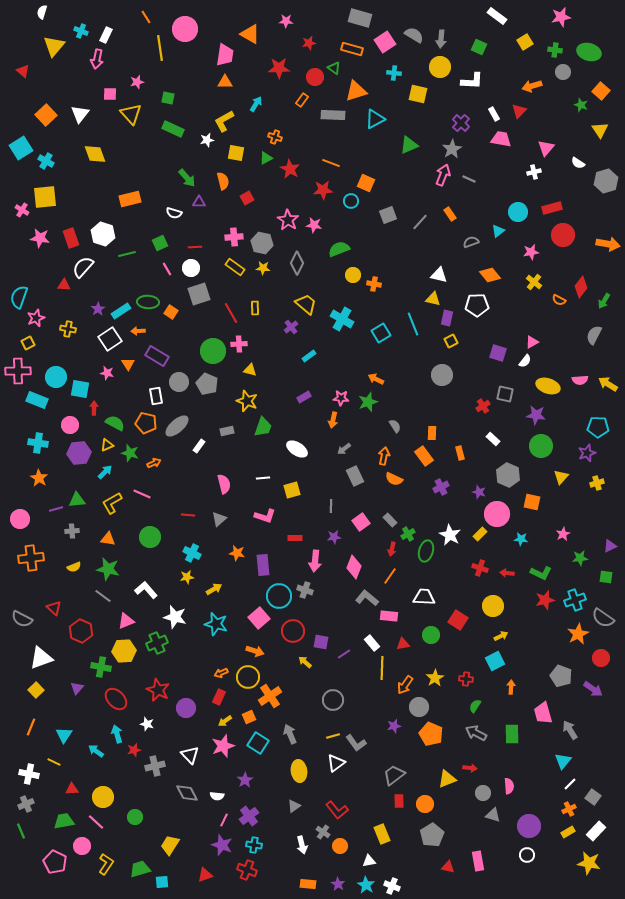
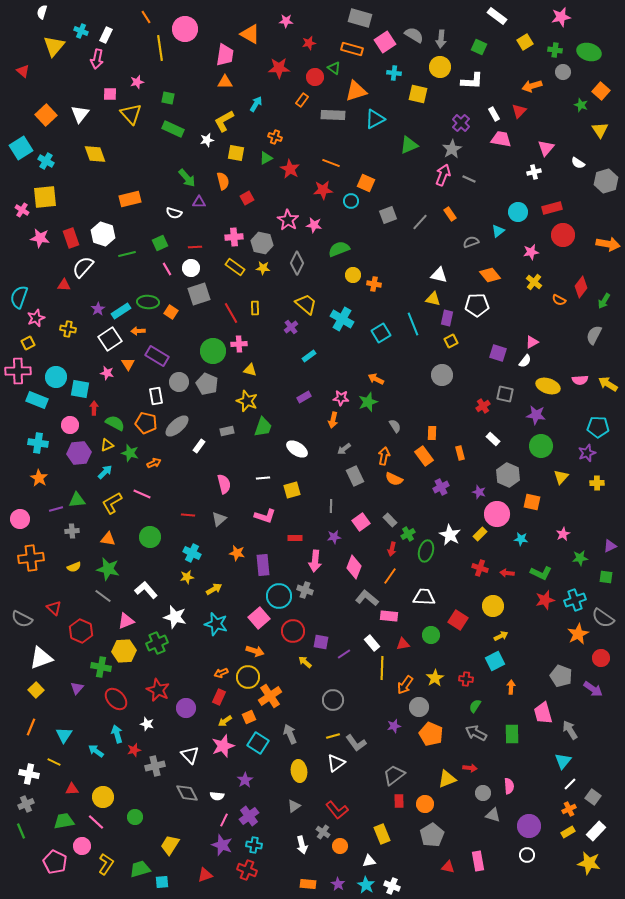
yellow cross at (597, 483): rotated 16 degrees clockwise
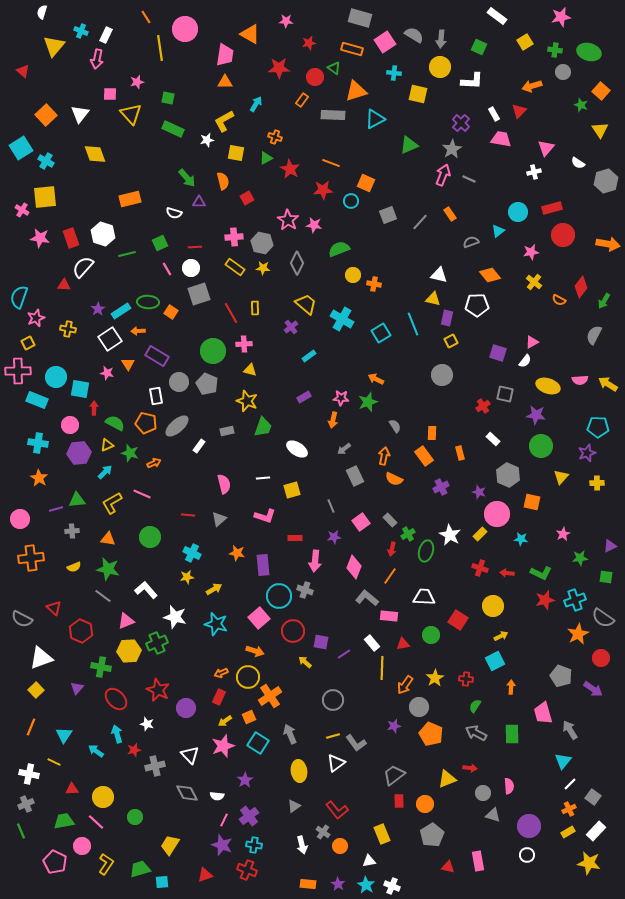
pink cross at (239, 344): moved 5 px right
gray line at (331, 506): rotated 24 degrees counterclockwise
yellow hexagon at (124, 651): moved 5 px right
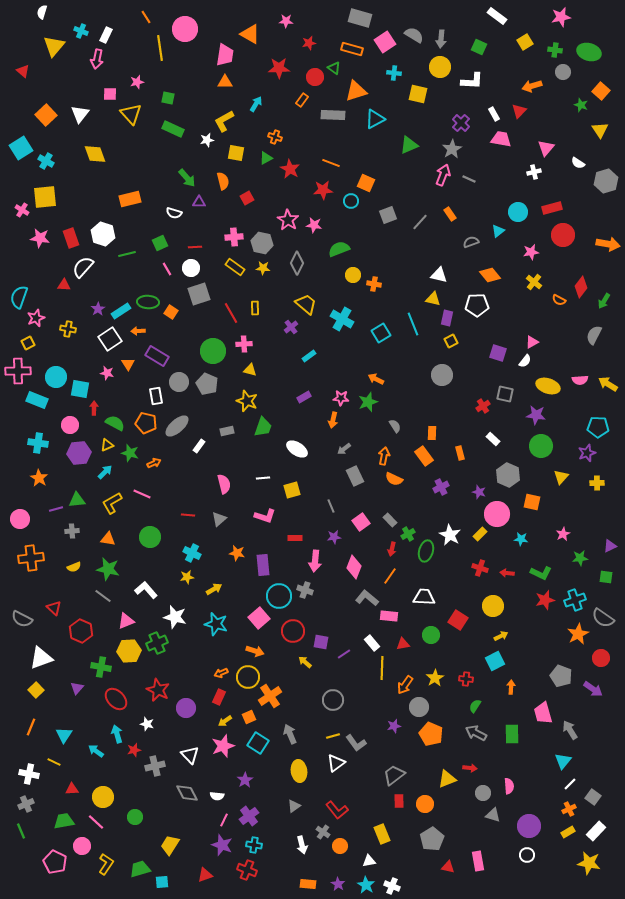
gray pentagon at (432, 835): moved 4 px down
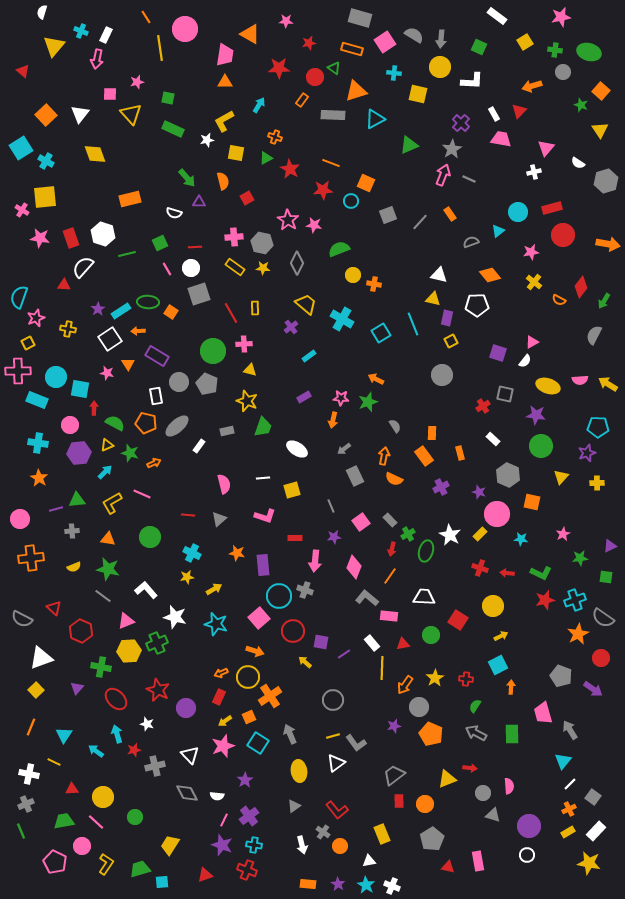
cyan arrow at (256, 104): moved 3 px right, 1 px down
cyan square at (495, 661): moved 3 px right, 4 px down
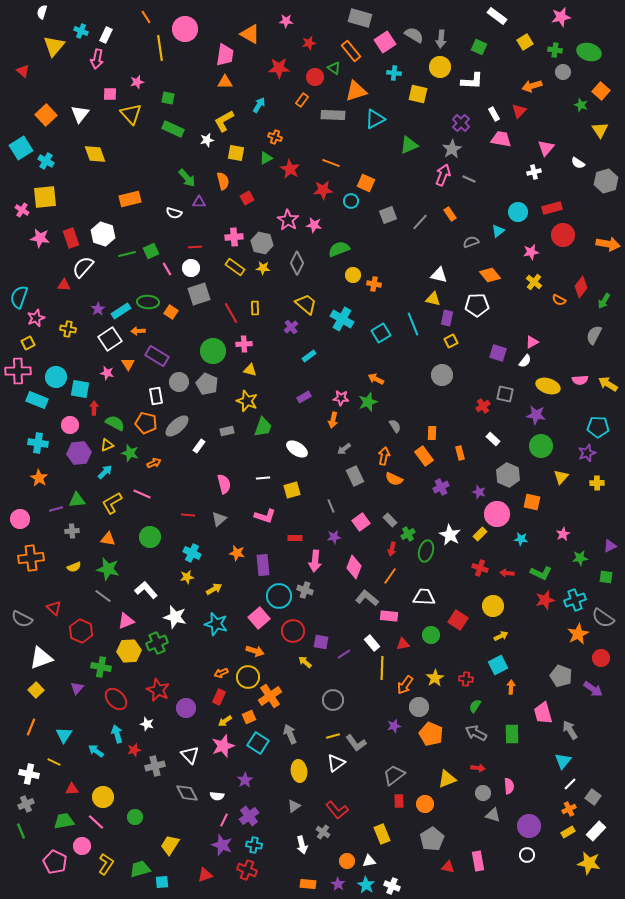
orange rectangle at (352, 49): moved 1 px left, 2 px down; rotated 35 degrees clockwise
green square at (160, 243): moved 9 px left, 8 px down
red arrow at (470, 768): moved 8 px right
orange circle at (340, 846): moved 7 px right, 15 px down
